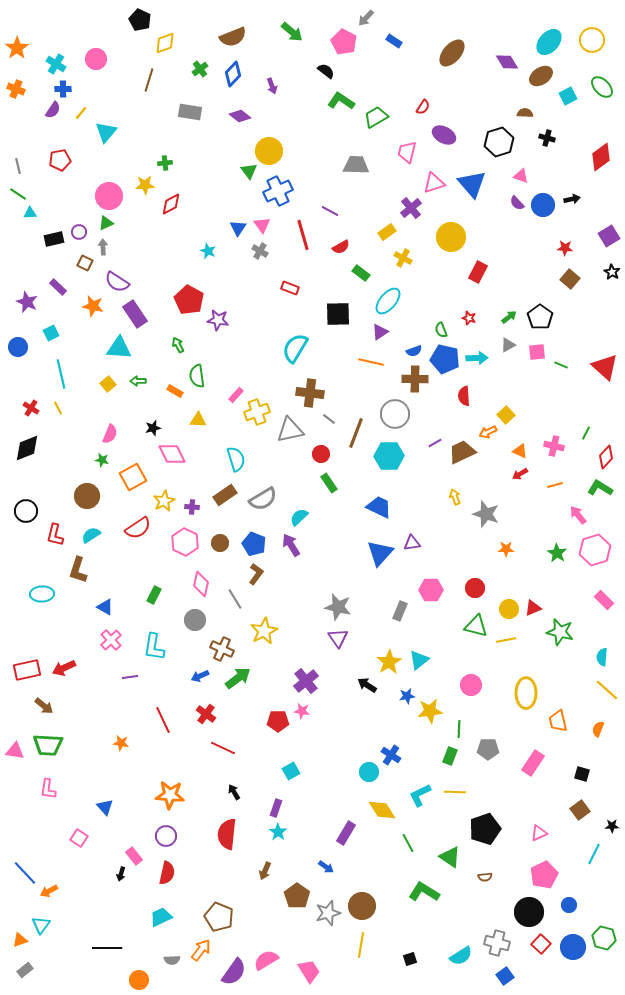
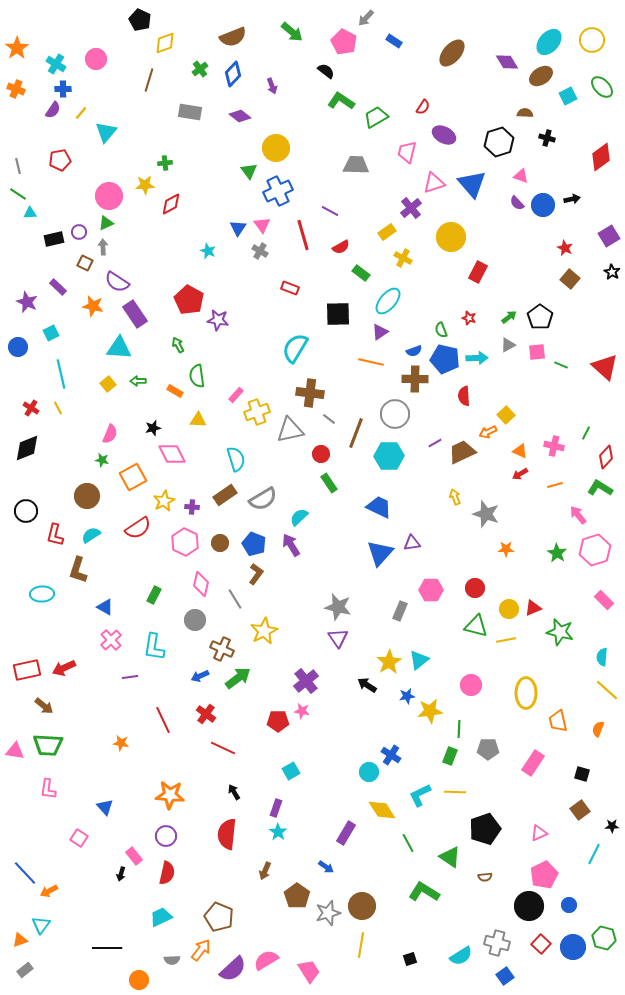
yellow circle at (269, 151): moved 7 px right, 3 px up
red star at (565, 248): rotated 21 degrees clockwise
black circle at (529, 912): moved 6 px up
purple semicircle at (234, 972): moved 1 px left, 3 px up; rotated 12 degrees clockwise
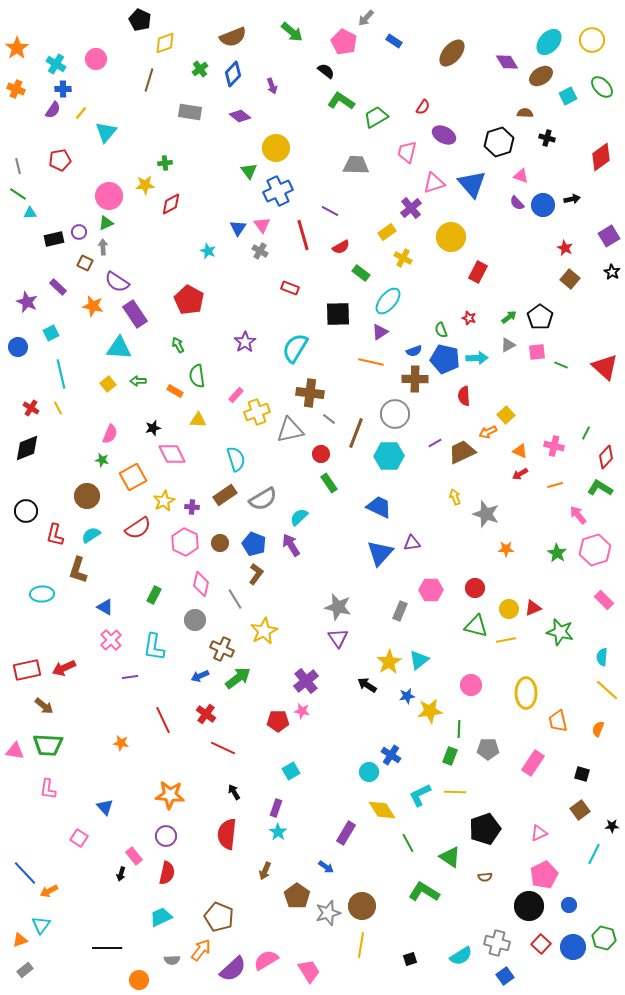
purple star at (218, 320): moved 27 px right, 22 px down; rotated 30 degrees clockwise
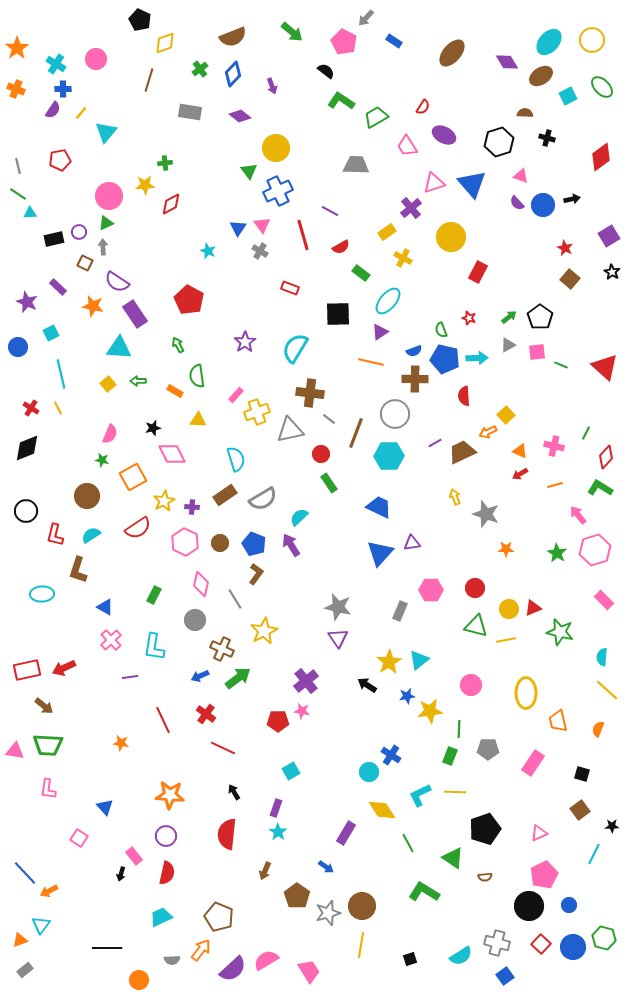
pink trapezoid at (407, 152): moved 6 px up; rotated 45 degrees counterclockwise
green triangle at (450, 857): moved 3 px right, 1 px down
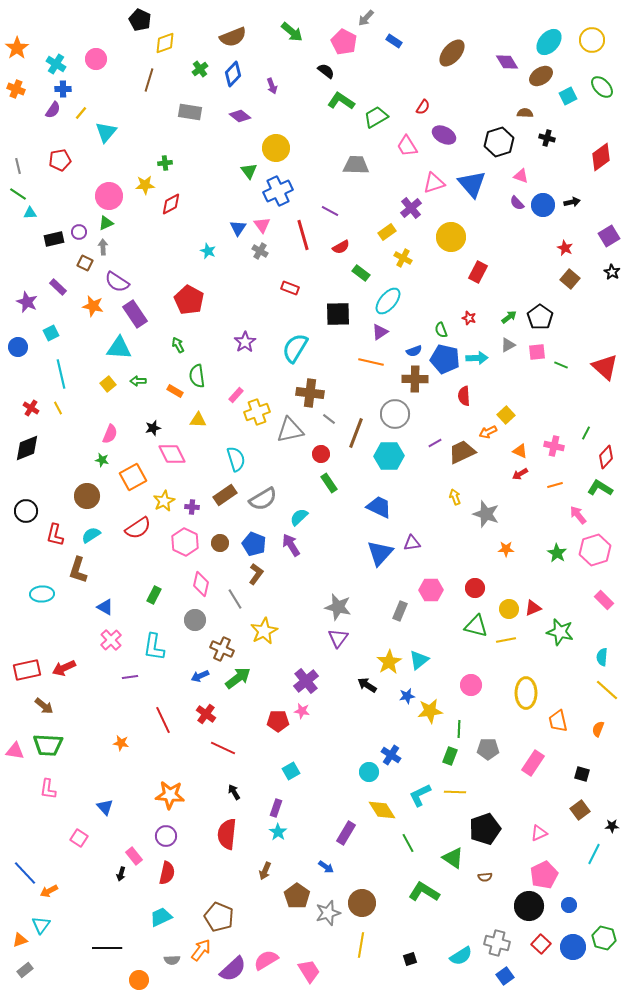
black arrow at (572, 199): moved 3 px down
purple triangle at (338, 638): rotated 10 degrees clockwise
brown circle at (362, 906): moved 3 px up
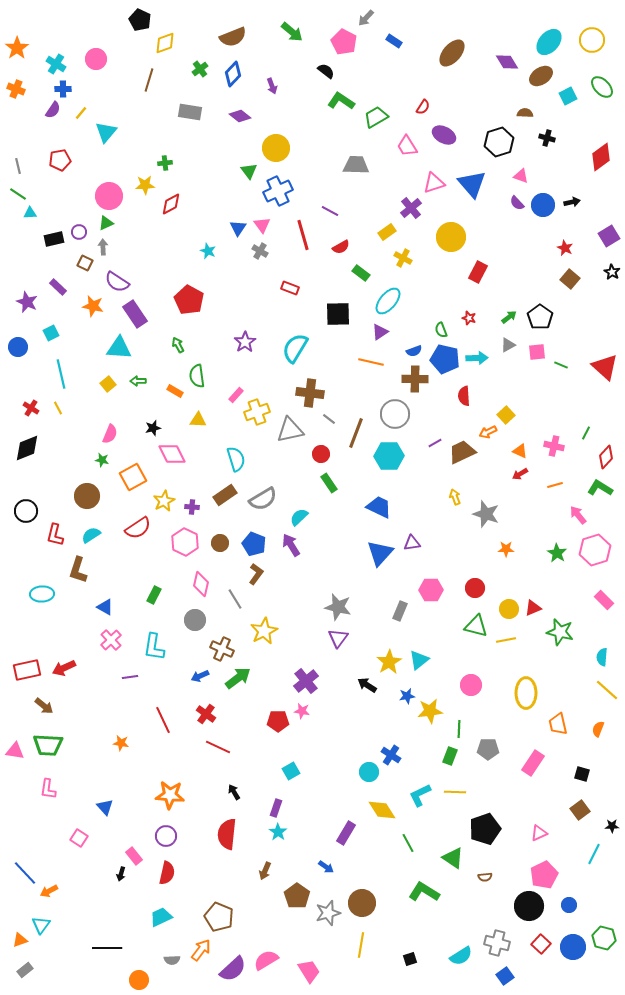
orange trapezoid at (558, 721): moved 3 px down
red line at (223, 748): moved 5 px left, 1 px up
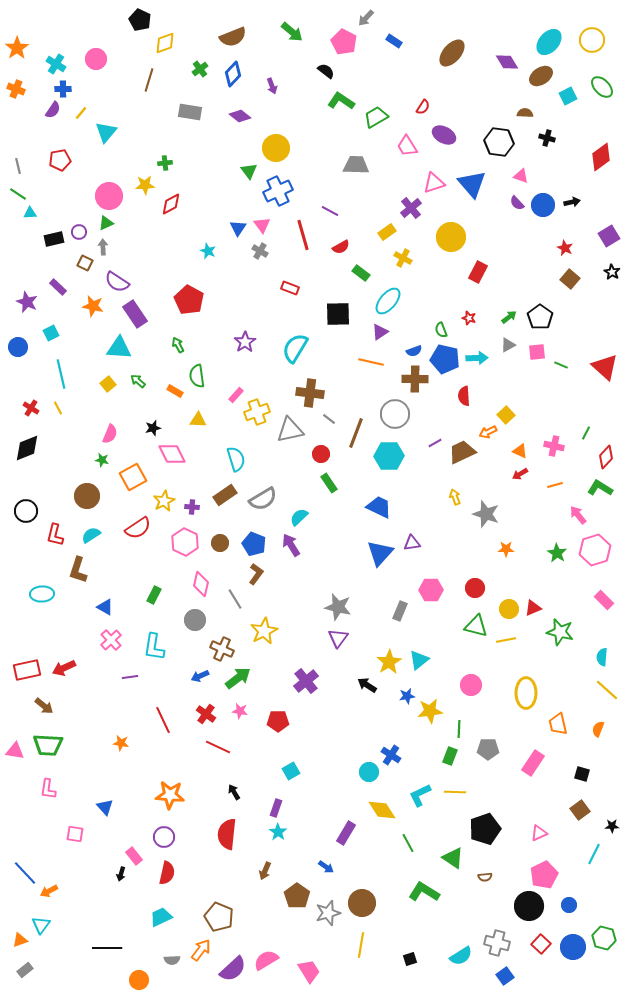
black hexagon at (499, 142): rotated 24 degrees clockwise
green arrow at (138, 381): rotated 42 degrees clockwise
pink star at (302, 711): moved 62 px left
purple circle at (166, 836): moved 2 px left, 1 px down
pink square at (79, 838): moved 4 px left, 4 px up; rotated 24 degrees counterclockwise
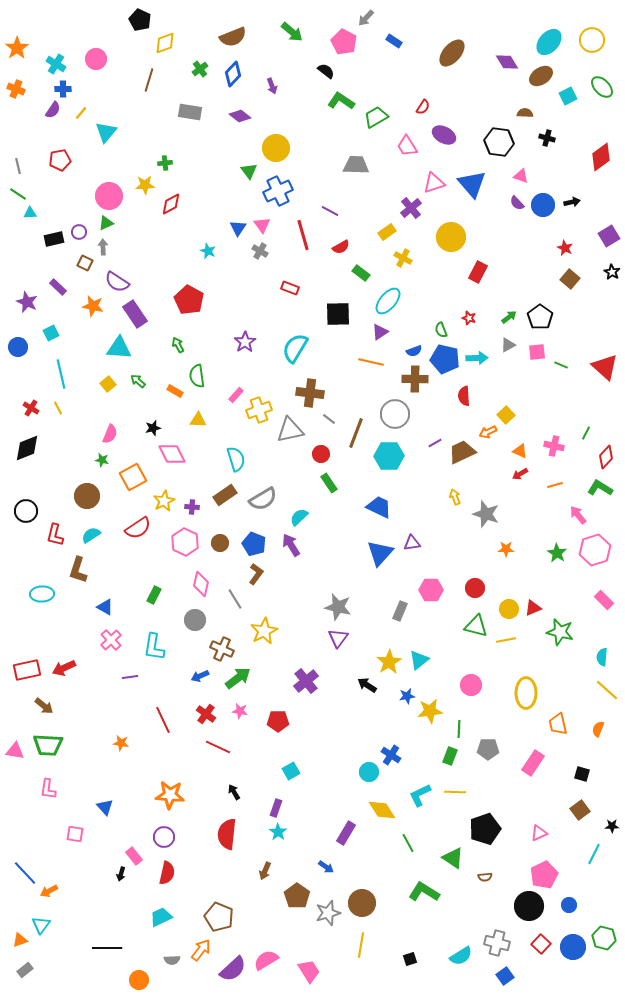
yellow cross at (257, 412): moved 2 px right, 2 px up
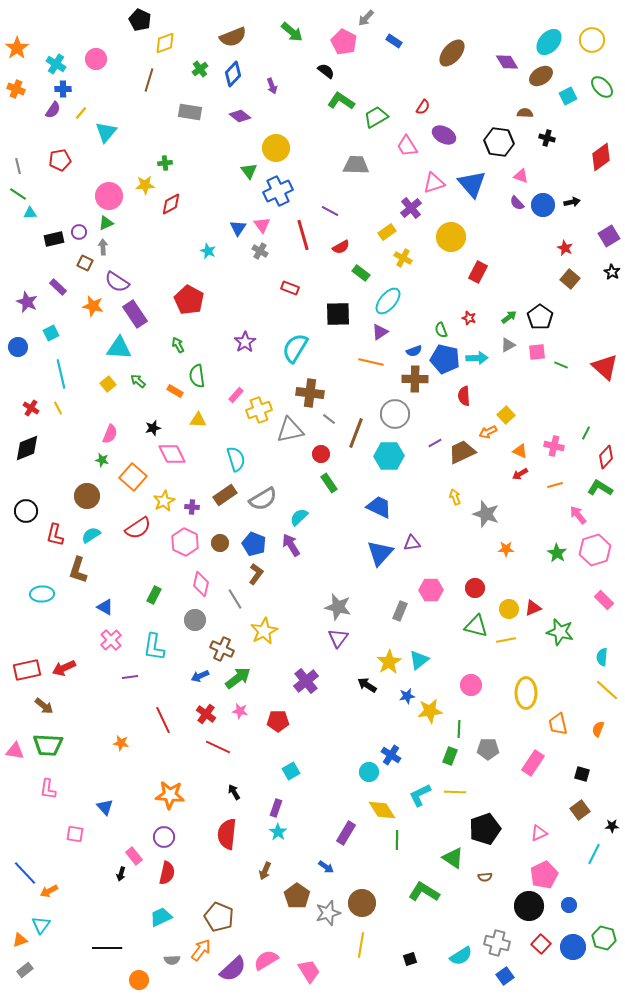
orange square at (133, 477): rotated 20 degrees counterclockwise
green line at (408, 843): moved 11 px left, 3 px up; rotated 30 degrees clockwise
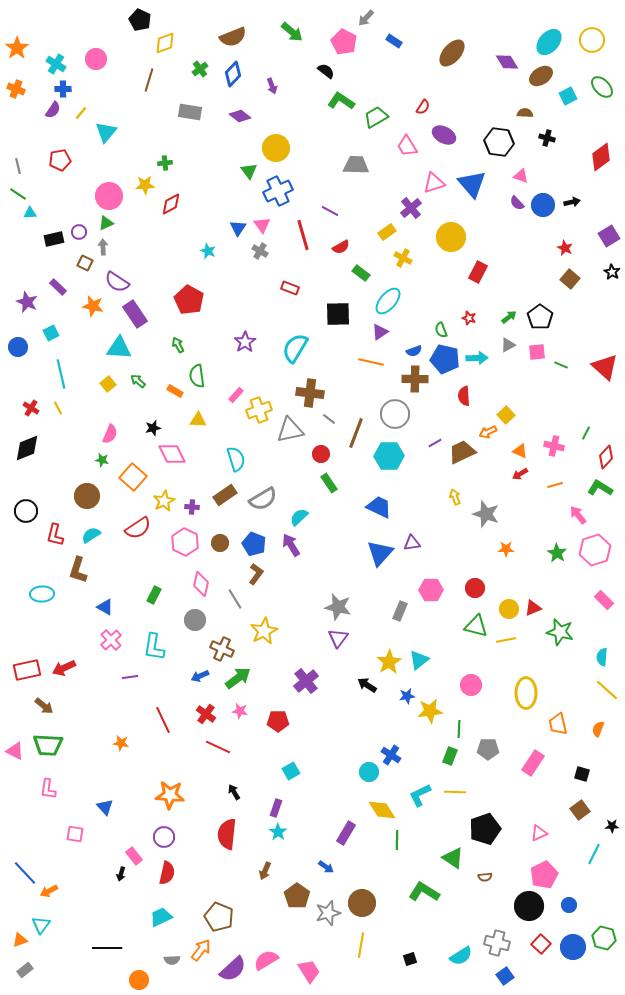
pink triangle at (15, 751): rotated 18 degrees clockwise
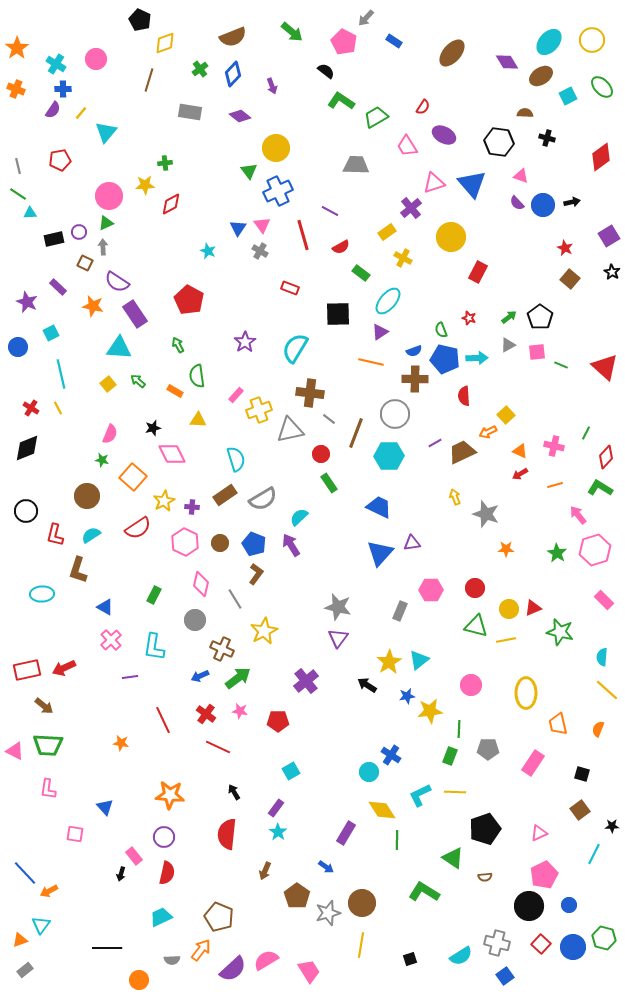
purple rectangle at (276, 808): rotated 18 degrees clockwise
